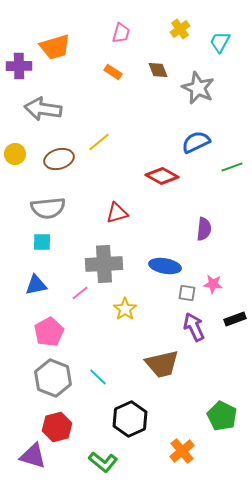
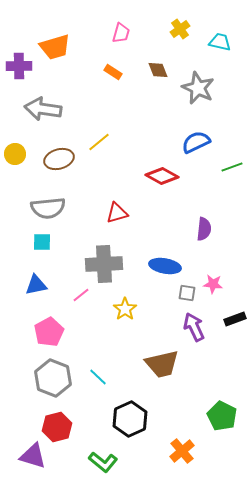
cyan trapezoid: rotated 75 degrees clockwise
pink line: moved 1 px right, 2 px down
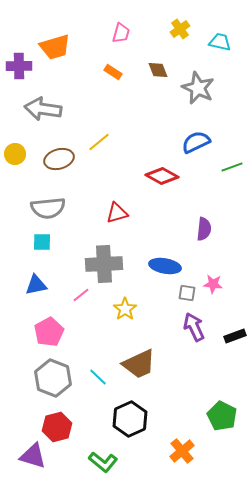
black rectangle: moved 17 px down
brown trapezoid: moved 23 px left; rotated 12 degrees counterclockwise
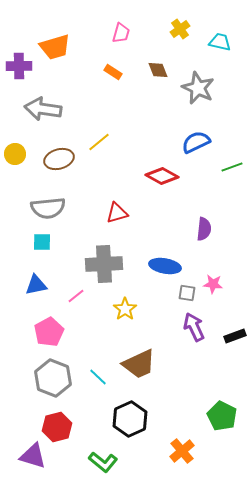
pink line: moved 5 px left, 1 px down
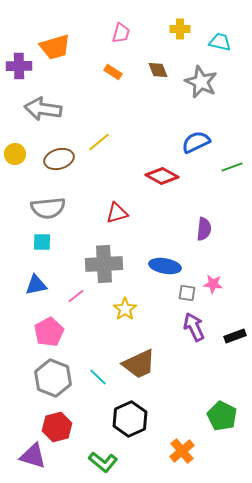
yellow cross: rotated 36 degrees clockwise
gray star: moved 3 px right, 6 px up
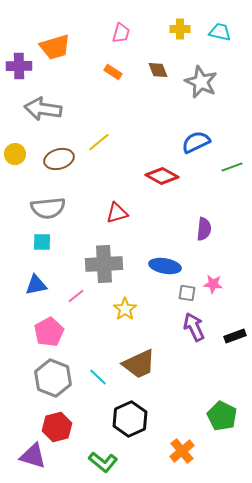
cyan trapezoid: moved 10 px up
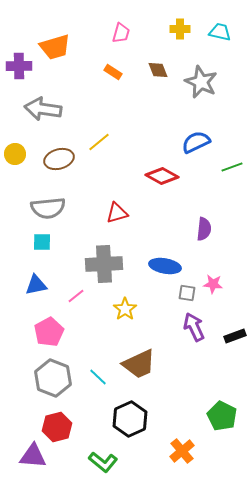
purple triangle: rotated 12 degrees counterclockwise
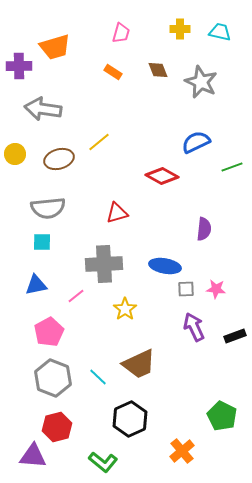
pink star: moved 3 px right, 5 px down
gray square: moved 1 px left, 4 px up; rotated 12 degrees counterclockwise
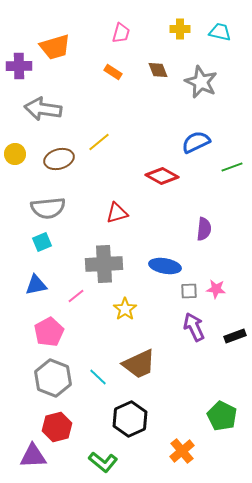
cyan square: rotated 24 degrees counterclockwise
gray square: moved 3 px right, 2 px down
purple triangle: rotated 8 degrees counterclockwise
